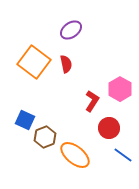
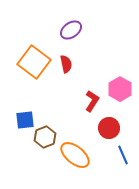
blue square: rotated 30 degrees counterclockwise
blue line: rotated 30 degrees clockwise
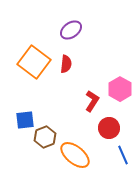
red semicircle: rotated 18 degrees clockwise
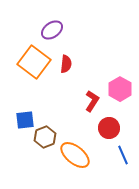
purple ellipse: moved 19 px left
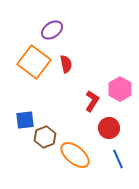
red semicircle: rotated 18 degrees counterclockwise
blue line: moved 5 px left, 4 px down
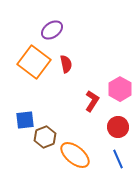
red circle: moved 9 px right, 1 px up
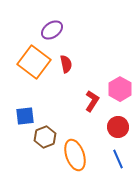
blue square: moved 4 px up
orange ellipse: rotated 32 degrees clockwise
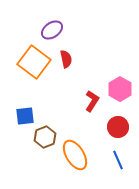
red semicircle: moved 5 px up
orange ellipse: rotated 12 degrees counterclockwise
blue line: moved 1 px down
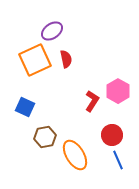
purple ellipse: moved 1 px down
orange square: moved 1 px right, 2 px up; rotated 28 degrees clockwise
pink hexagon: moved 2 px left, 2 px down
blue square: moved 9 px up; rotated 30 degrees clockwise
red circle: moved 6 px left, 8 px down
brown hexagon: rotated 10 degrees clockwise
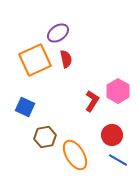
purple ellipse: moved 6 px right, 2 px down
blue line: rotated 36 degrees counterclockwise
